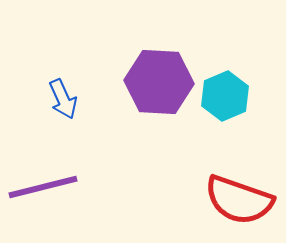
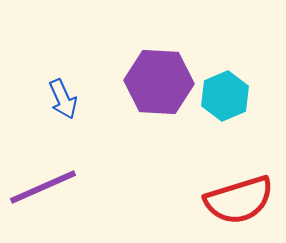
purple line: rotated 10 degrees counterclockwise
red semicircle: rotated 36 degrees counterclockwise
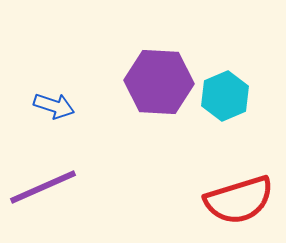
blue arrow: moved 9 px left, 7 px down; rotated 48 degrees counterclockwise
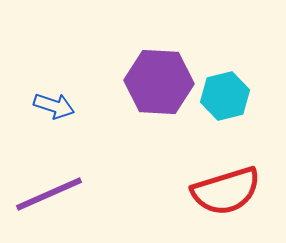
cyan hexagon: rotated 9 degrees clockwise
purple line: moved 6 px right, 7 px down
red semicircle: moved 13 px left, 9 px up
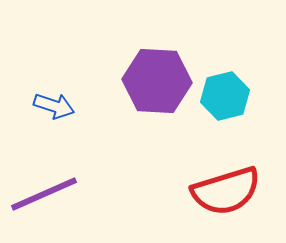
purple hexagon: moved 2 px left, 1 px up
purple line: moved 5 px left
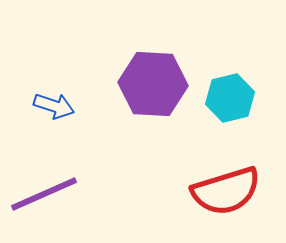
purple hexagon: moved 4 px left, 3 px down
cyan hexagon: moved 5 px right, 2 px down
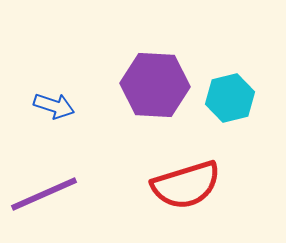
purple hexagon: moved 2 px right, 1 px down
red semicircle: moved 40 px left, 6 px up
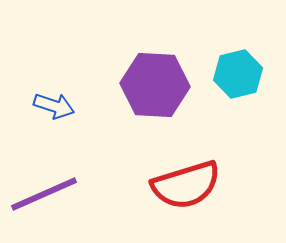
cyan hexagon: moved 8 px right, 24 px up
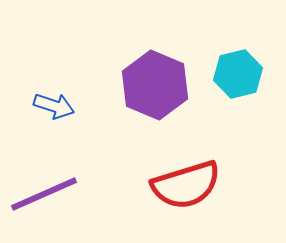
purple hexagon: rotated 20 degrees clockwise
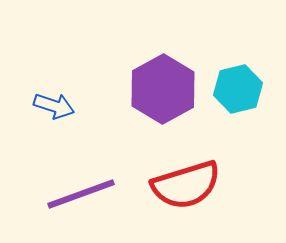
cyan hexagon: moved 15 px down
purple hexagon: moved 8 px right, 4 px down; rotated 8 degrees clockwise
purple line: moved 37 px right; rotated 4 degrees clockwise
